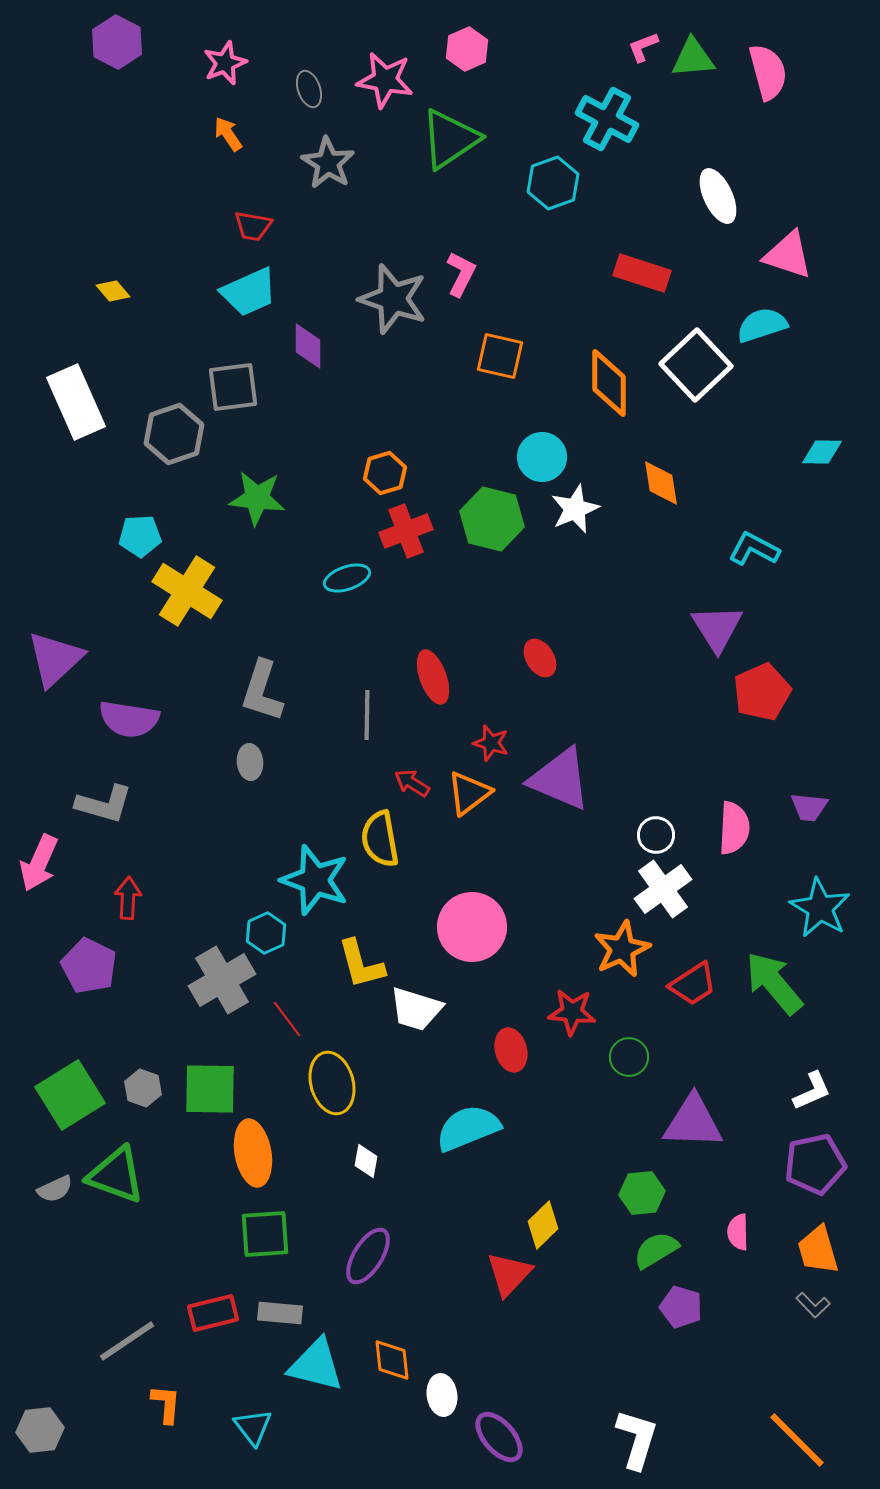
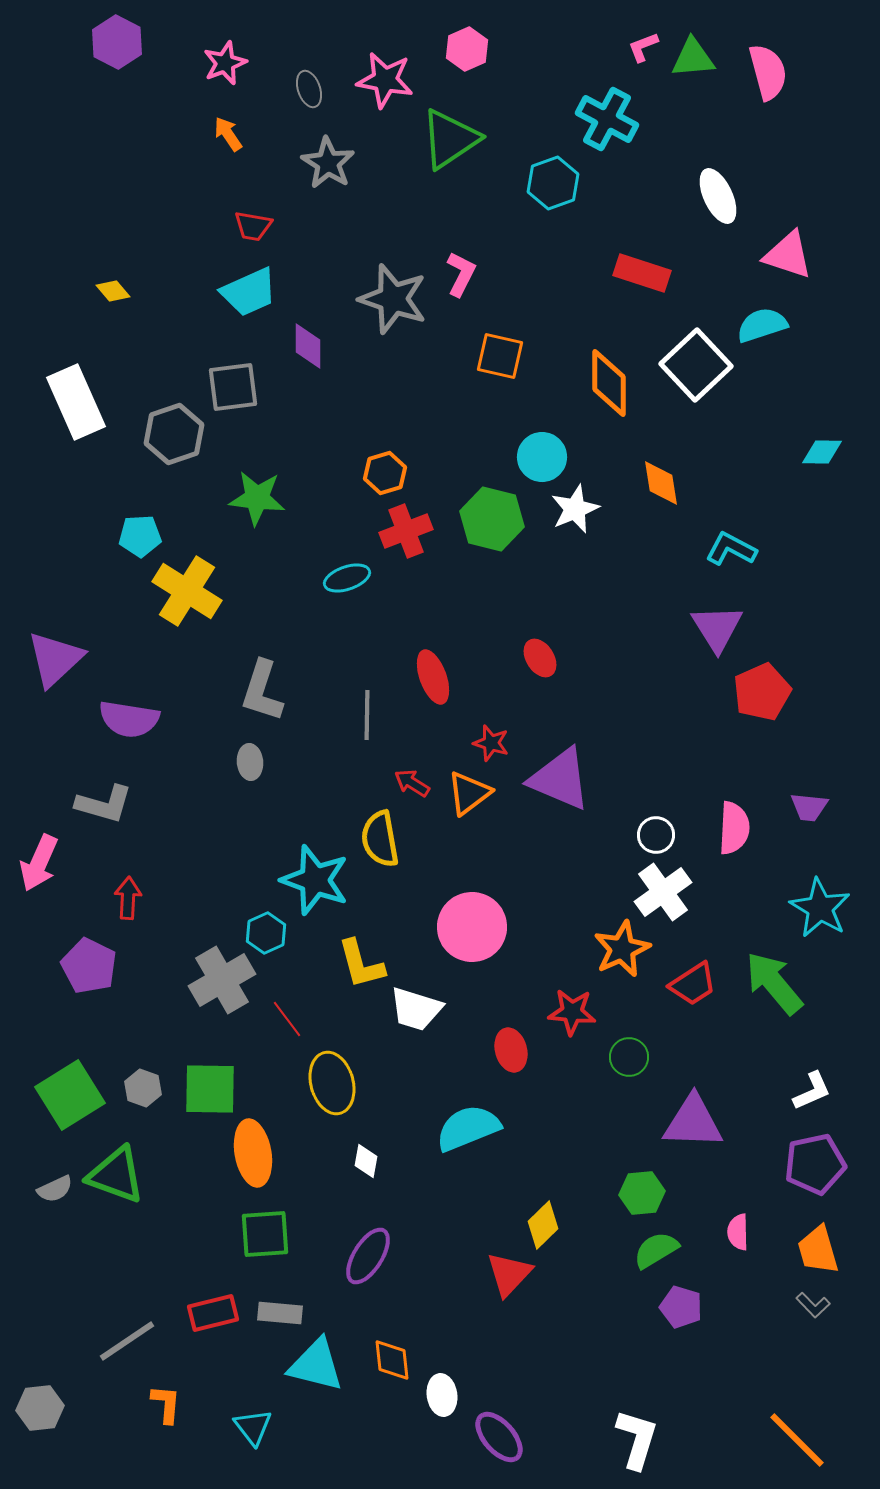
cyan L-shape at (754, 549): moved 23 px left
white cross at (663, 889): moved 3 px down
gray hexagon at (40, 1430): moved 22 px up
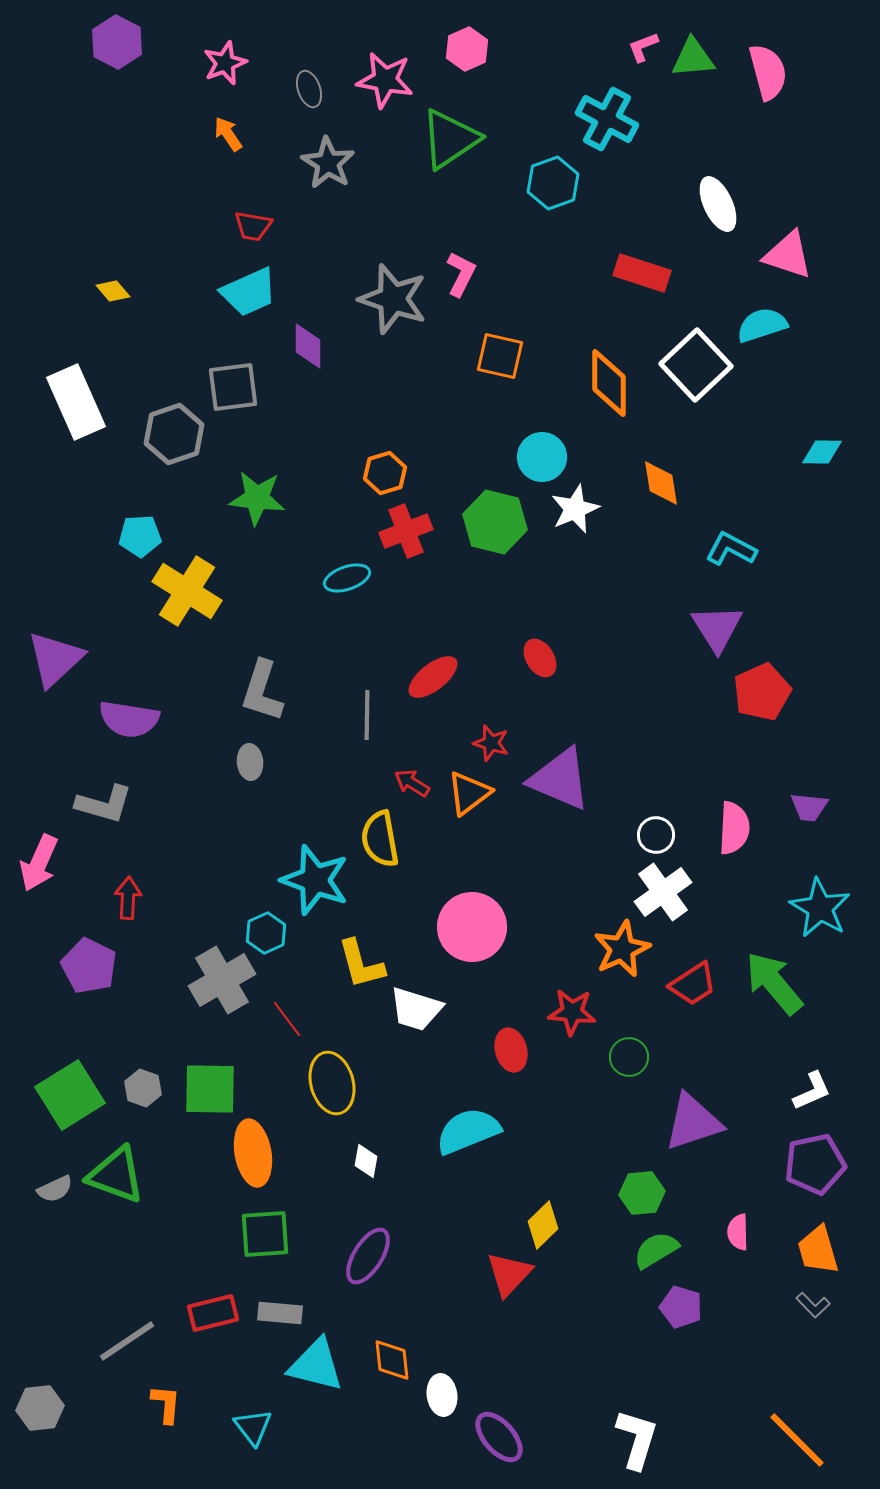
white ellipse at (718, 196): moved 8 px down
green hexagon at (492, 519): moved 3 px right, 3 px down
red ellipse at (433, 677): rotated 72 degrees clockwise
purple triangle at (693, 1122): rotated 20 degrees counterclockwise
cyan semicircle at (468, 1128): moved 3 px down
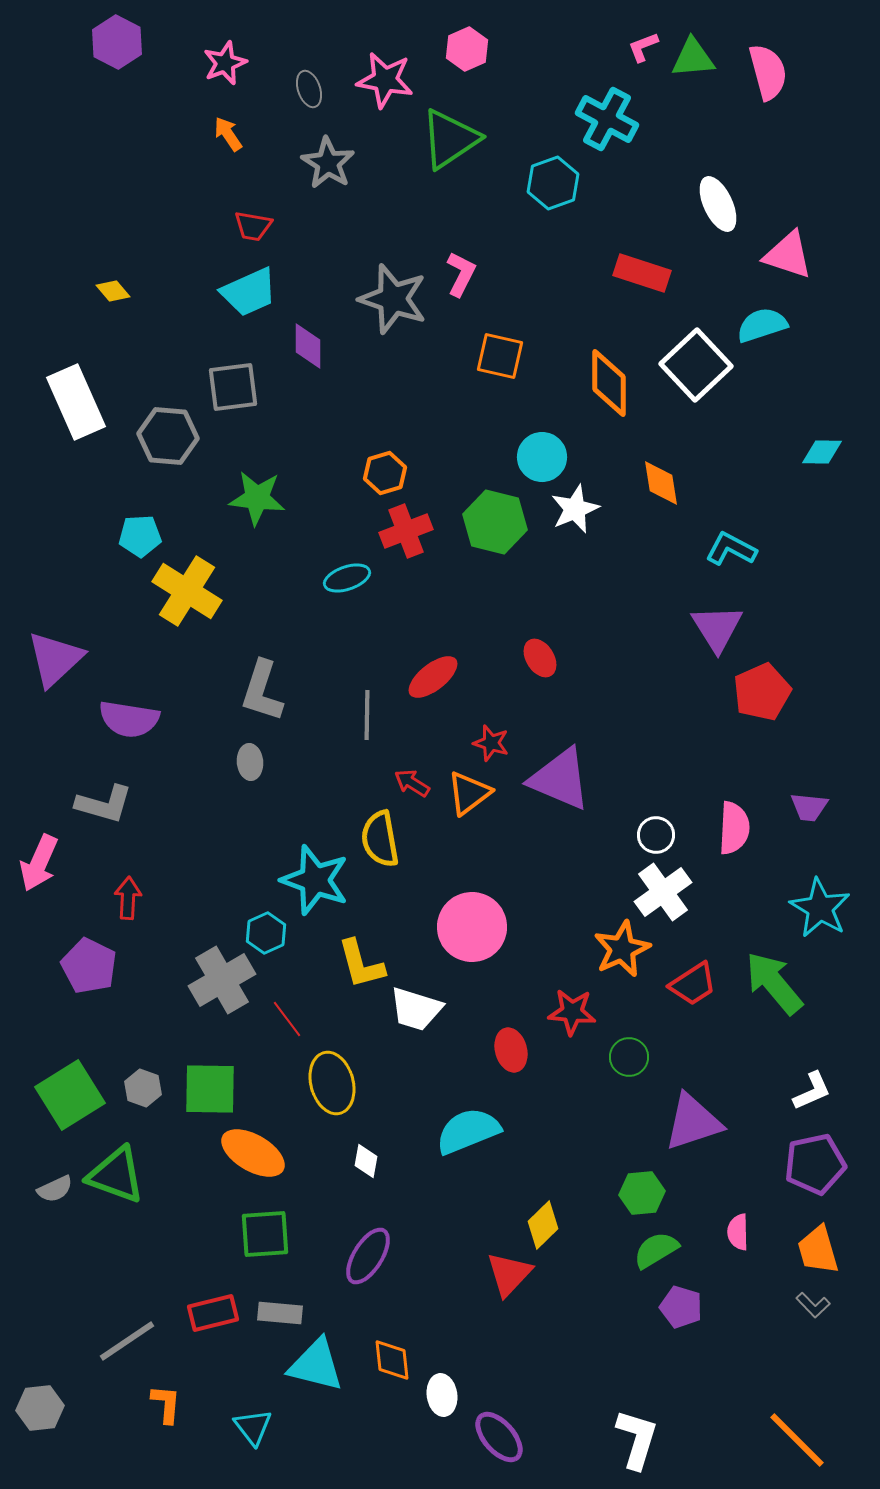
gray hexagon at (174, 434): moved 6 px left, 2 px down; rotated 24 degrees clockwise
orange ellipse at (253, 1153): rotated 50 degrees counterclockwise
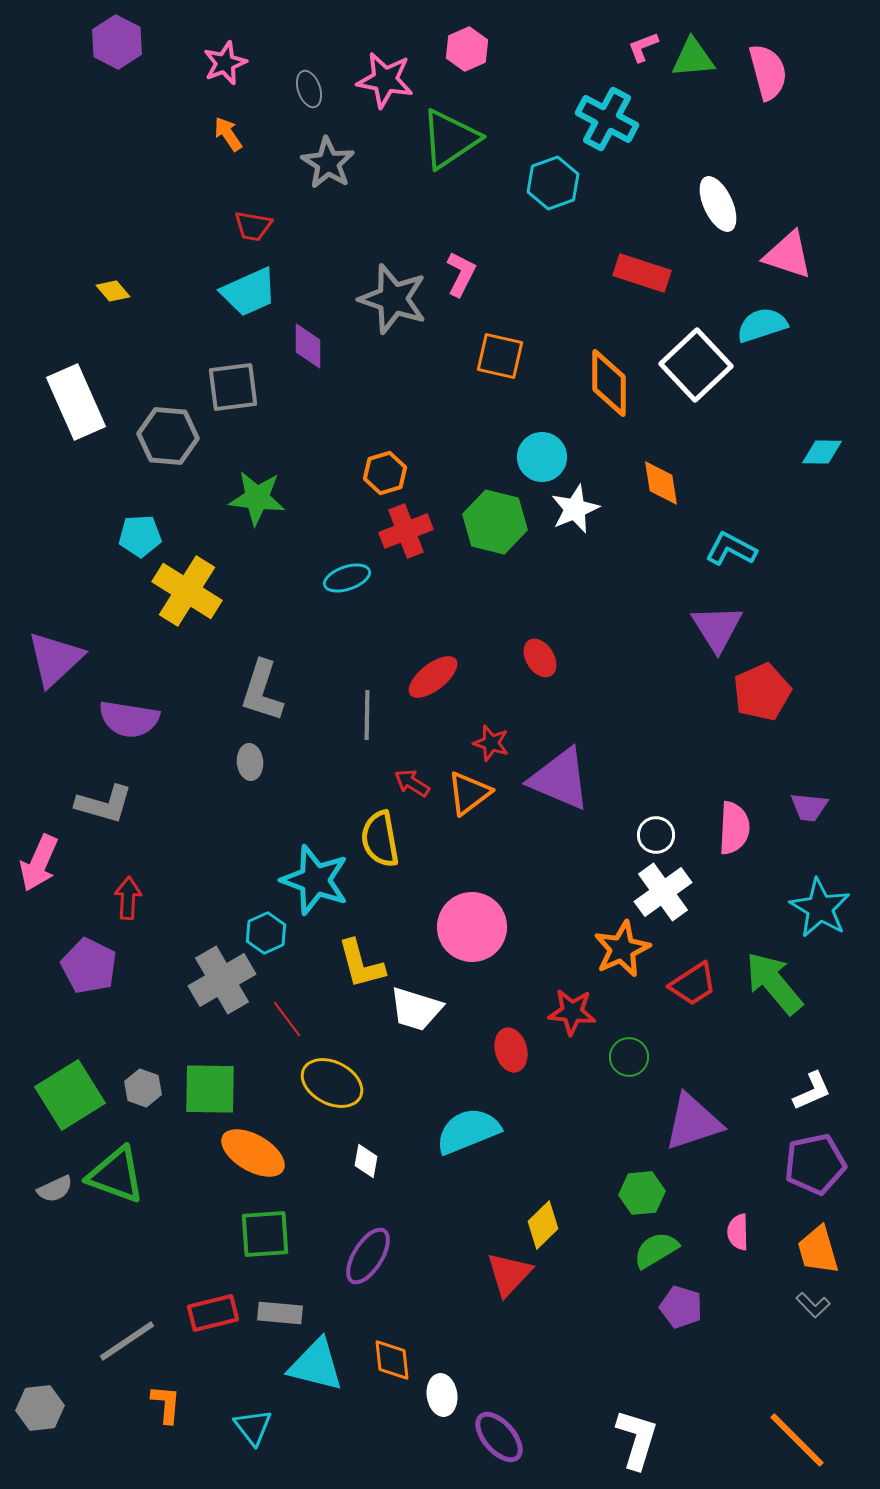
yellow ellipse at (332, 1083): rotated 48 degrees counterclockwise
